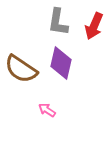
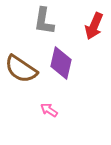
gray L-shape: moved 14 px left, 1 px up
pink arrow: moved 2 px right
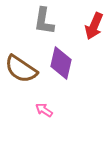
pink arrow: moved 5 px left
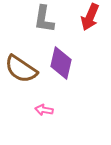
gray L-shape: moved 2 px up
red arrow: moved 4 px left, 9 px up
pink arrow: rotated 24 degrees counterclockwise
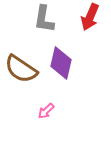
pink arrow: moved 2 px right, 1 px down; rotated 54 degrees counterclockwise
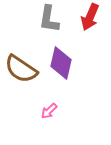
gray L-shape: moved 5 px right
pink arrow: moved 3 px right
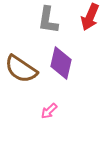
gray L-shape: moved 1 px left, 1 px down
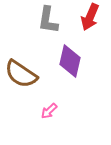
purple diamond: moved 9 px right, 2 px up
brown semicircle: moved 5 px down
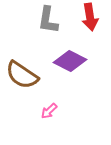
red arrow: rotated 32 degrees counterclockwise
purple diamond: rotated 76 degrees counterclockwise
brown semicircle: moved 1 px right, 1 px down
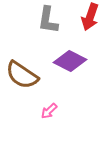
red arrow: rotated 28 degrees clockwise
